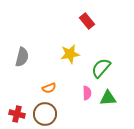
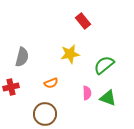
red rectangle: moved 4 px left
green semicircle: moved 3 px right, 3 px up; rotated 10 degrees clockwise
orange semicircle: moved 2 px right, 5 px up
green triangle: rotated 24 degrees clockwise
red cross: moved 6 px left, 27 px up; rotated 28 degrees counterclockwise
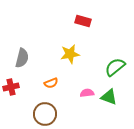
red rectangle: rotated 35 degrees counterclockwise
gray semicircle: moved 1 px down
green semicircle: moved 11 px right, 2 px down
pink semicircle: rotated 96 degrees counterclockwise
green triangle: moved 1 px right, 1 px up
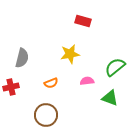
pink semicircle: moved 12 px up
green triangle: moved 1 px right, 1 px down
brown circle: moved 1 px right, 1 px down
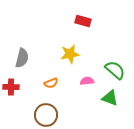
green semicircle: moved 3 px down; rotated 80 degrees clockwise
red cross: rotated 14 degrees clockwise
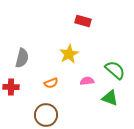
yellow star: moved 1 px left; rotated 18 degrees counterclockwise
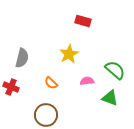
orange semicircle: rotated 64 degrees clockwise
red cross: rotated 21 degrees clockwise
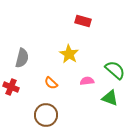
yellow star: rotated 12 degrees counterclockwise
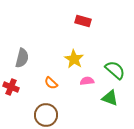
yellow star: moved 5 px right, 5 px down
